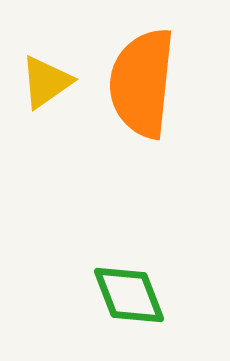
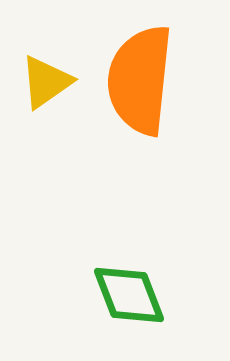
orange semicircle: moved 2 px left, 3 px up
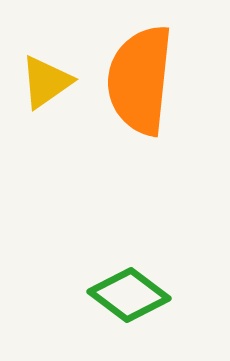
green diamond: rotated 32 degrees counterclockwise
